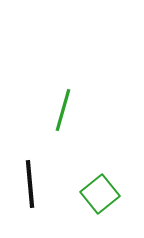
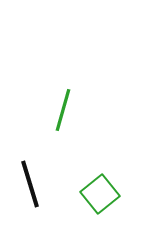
black line: rotated 12 degrees counterclockwise
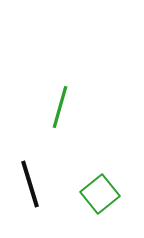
green line: moved 3 px left, 3 px up
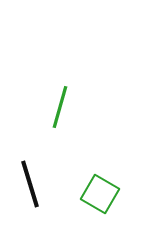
green square: rotated 21 degrees counterclockwise
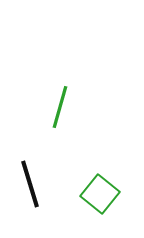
green square: rotated 9 degrees clockwise
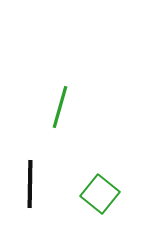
black line: rotated 18 degrees clockwise
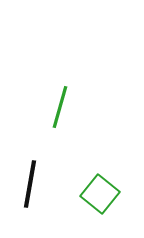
black line: rotated 9 degrees clockwise
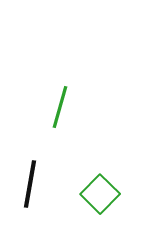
green square: rotated 6 degrees clockwise
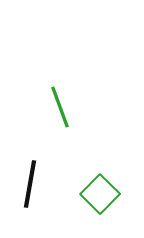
green line: rotated 36 degrees counterclockwise
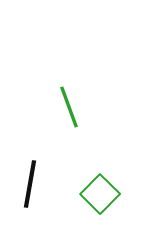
green line: moved 9 px right
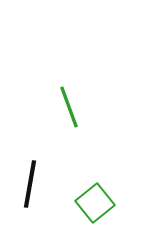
green square: moved 5 px left, 9 px down; rotated 6 degrees clockwise
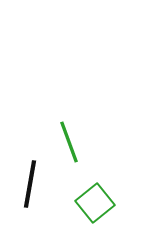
green line: moved 35 px down
